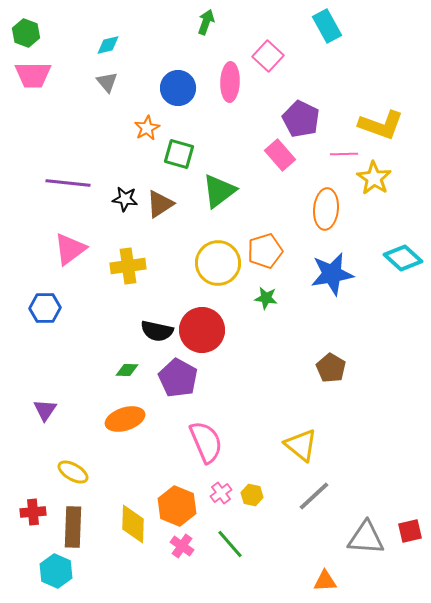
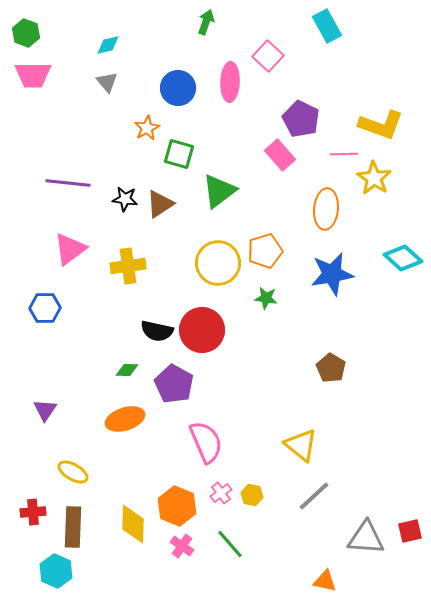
purple pentagon at (178, 378): moved 4 px left, 6 px down
orange triangle at (325, 581): rotated 15 degrees clockwise
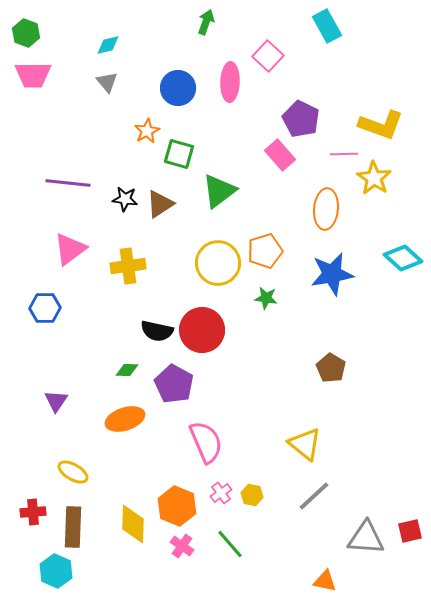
orange star at (147, 128): moved 3 px down
purple triangle at (45, 410): moved 11 px right, 9 px up
yellow triangle at (301, 445): moved 4 px right, 1 px up
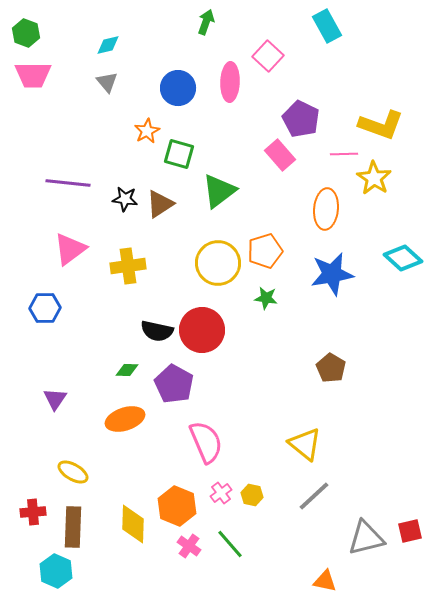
purple triangle at (56, 401): moved 1 px left, 2 px up
gray triangle at (366, 538): rotated 18 degrees counterclockwise
pink cross at (182, 546): moved 7 px right
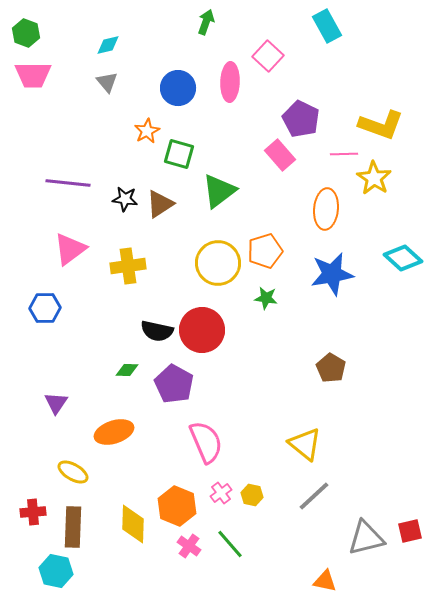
purple triangle at (55, 399): moved 1 px right, 4 px down
orange ellipse at (125, 419): moved 11 px left, 13 px down
cyan hexagon at (56, 571): rotated 12 degrees counterclockwise
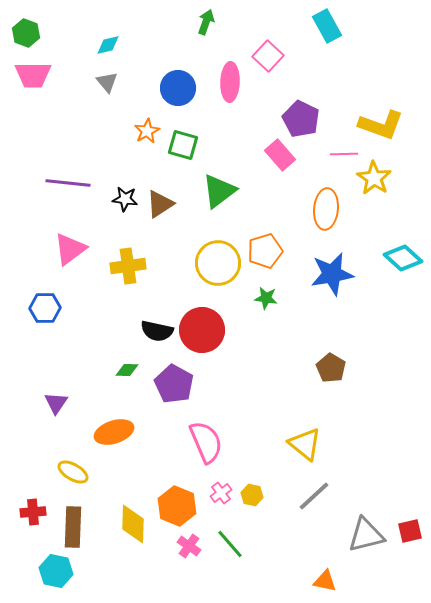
green square at (179, 154): moved 4 px right, 9 px up
gray triangle at (366, 538): moved 3 px up
